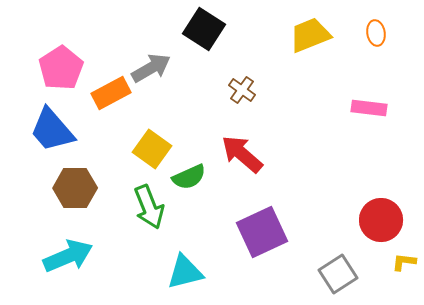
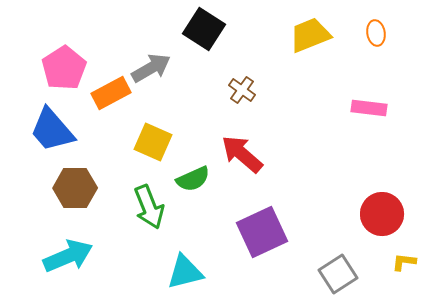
pink pentagon: moved 3 px right
yellow square: moved 1 px right, 7 px up; rotated 12 degrees counterclockwise
green semicircle: moved 4 px right, 2 px down
red circle: moved 1 px right, 6 px up
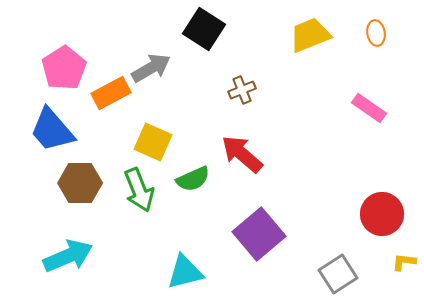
brown cross: rotated 32 degrees clockwise
pink rectangle: rotated 28 degrees clockwise
brown hexagon: moved 5 px right, 5 px up
green arrow: moved 10 px left, 17 px up
purple square: moved 3 px left, 2 px down; rotated 15 degrees counterclockwise
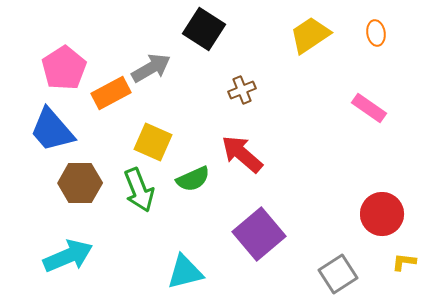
yellow trapezoid: rotated 12 degrees counterclockwise
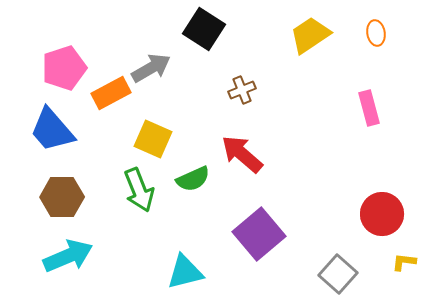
pink pentagon: rotated 15 degrees clockwise
pink rectangle: rotated 40 degrees clockwise
yellow square: moved 3 px up
brown hexagon: moved 18 px left, 14 px down
gray square: rotated 15 degrees counterclockwise
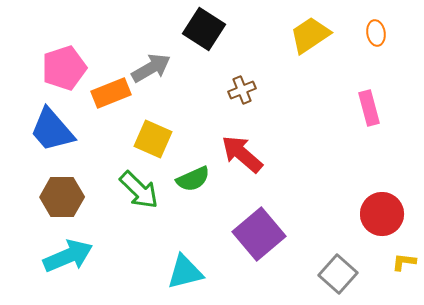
orange rectangle: rotated 6 degrees clockwise
green arrow: rotated 24 degrees counterclockwise
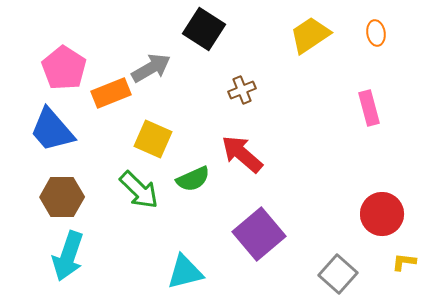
pink pentagon: rotated 21 degrees counterclockwise
cyan arrow: rotated 132 degrees clockwise
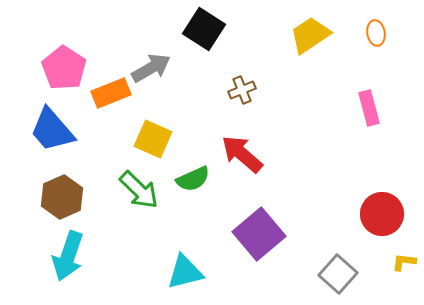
brown hexagon: rotated 24 degrees counterclockwise
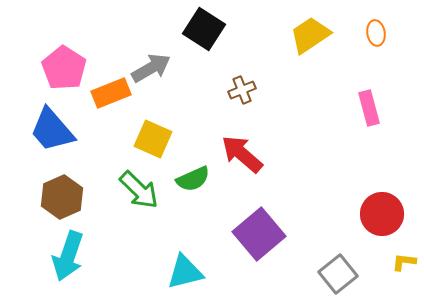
gray square: rotated 9 degrees clockwise
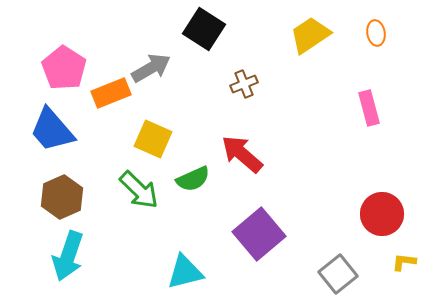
brown cross: moved 2 px right, 6 px up
